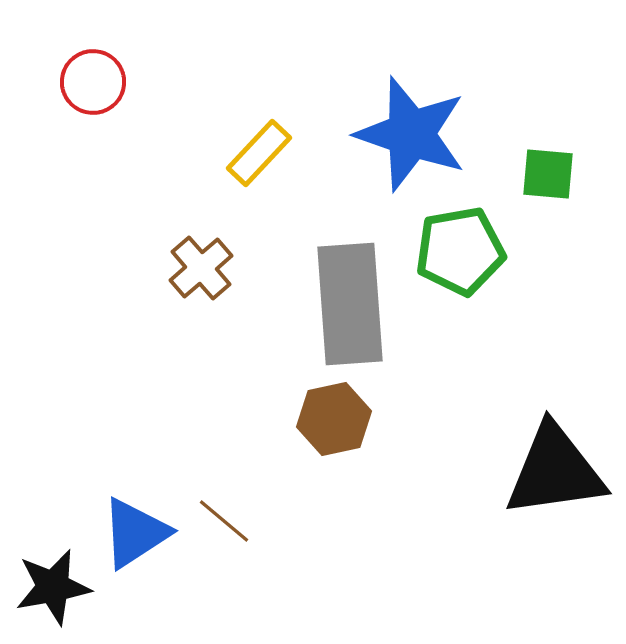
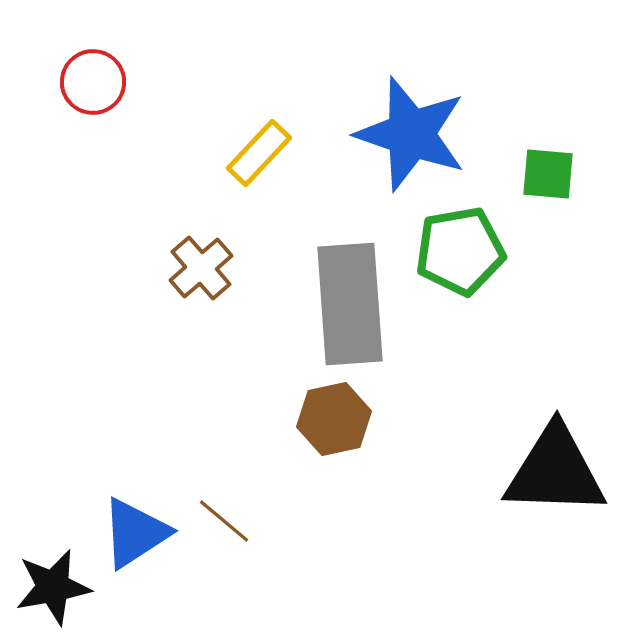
black triangle: rotated 10 degrees clockwise
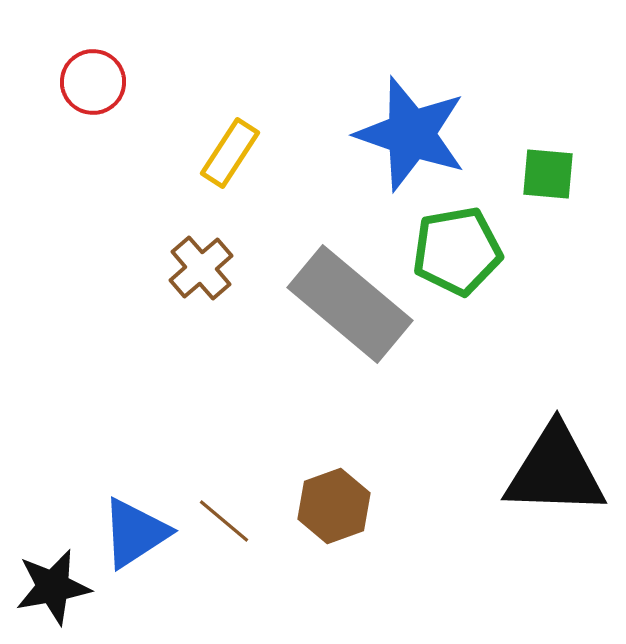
yellow rectangle: moved 29 px left; rotated 10 degrees counterclockwise
green pentagon: moved 3 px left
gray rectangle: rotated 46 degrees counterclockwise
brown hexagon: moved 87 px down; rotated 8 degrees counterclockwise
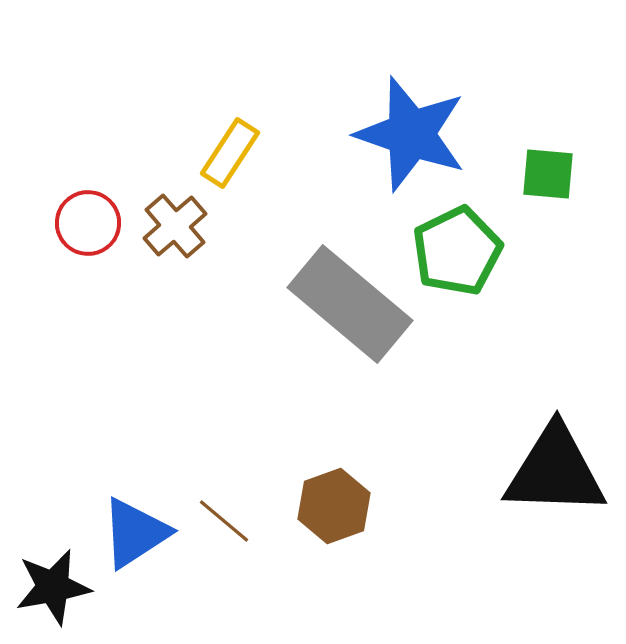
red circle: moved 5 px left, 141 px down
green pentagon: rotated 16 degrees counterclockwise
brown cross: moved 26 px left, 42 px up
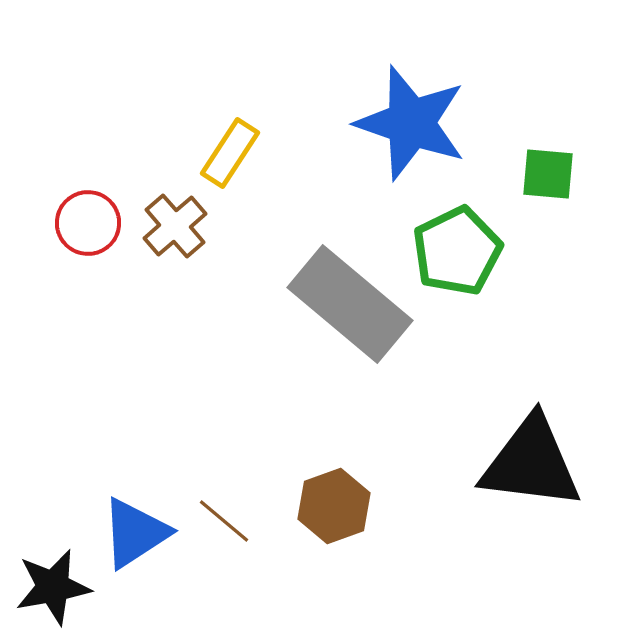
blue star: moved 11 px up
black triangle: moved 24 px left, 8 px up; rotated 5 degrees clockwise
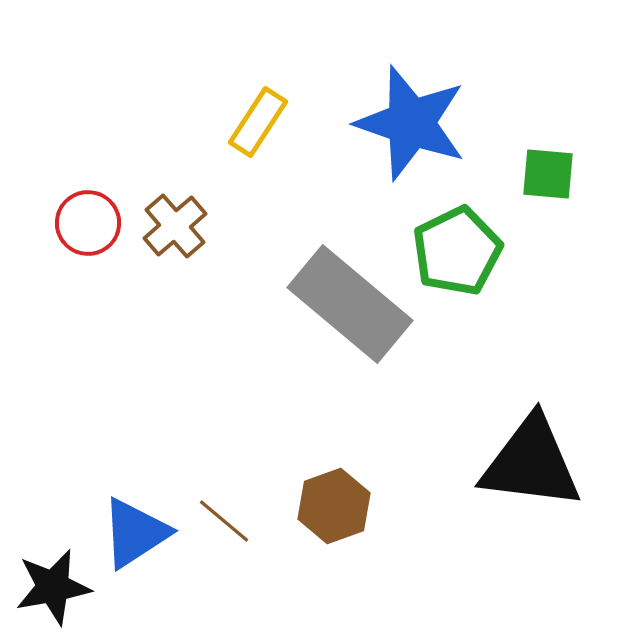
yellow rectangle: moved 28 px right, 31 px up
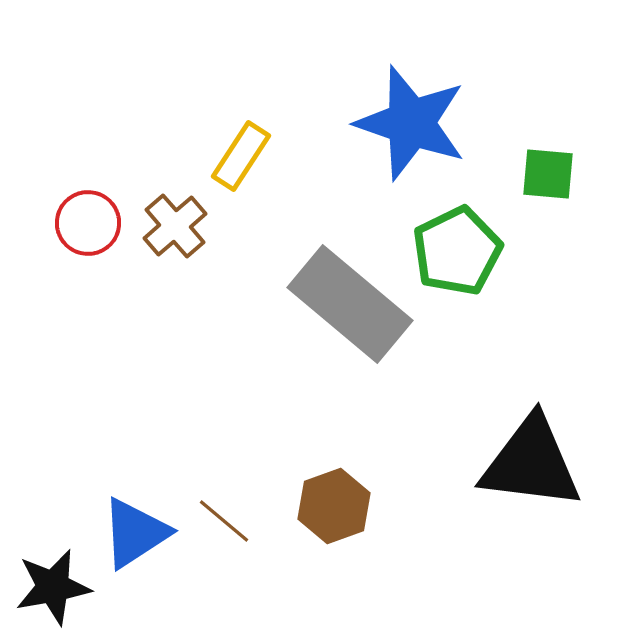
yellow rectangle: moved 17 px left, 34 px down
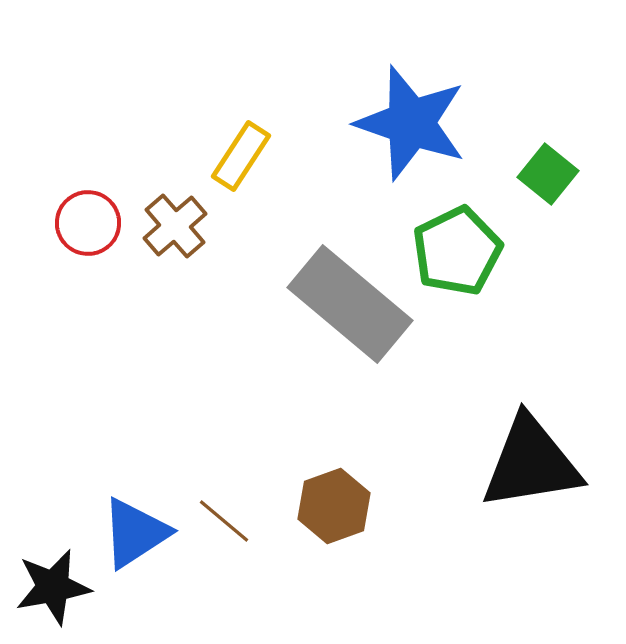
green square: rotated 34 degrees clockwise
black triangle: rotated 16 degrees counterclockwise
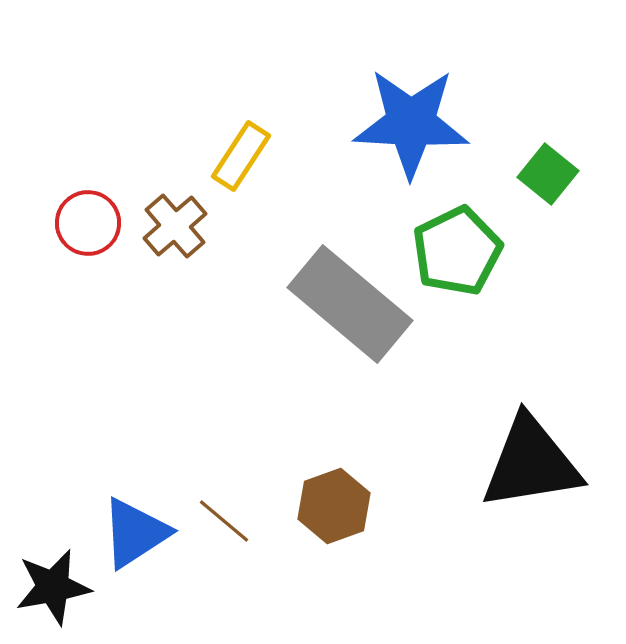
blue star: rotated 16 degrees counterclockwise
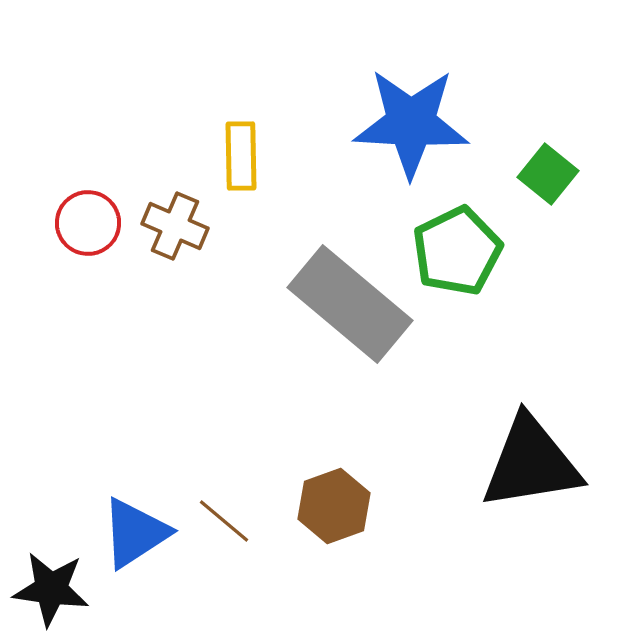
yellow rectangle: rotated 34 degrees counterclockwise
brown cross: rotated 26 degrees counterclockwise
black star: moved 2 px left, 2 px down; rotated 18 degrees clockwise
